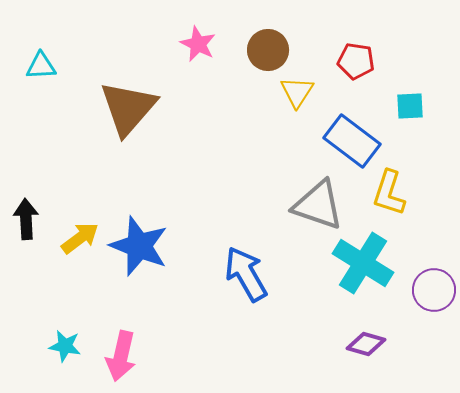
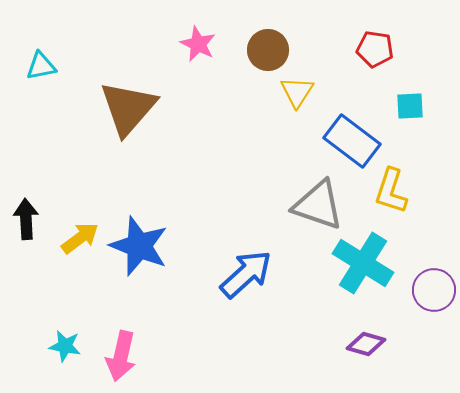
red pentagon: moved 19 px right, 12 px up
cyan triangle: rotated 8 degrees counterclockwise
yellow L-shape: moved 2 px right, 2 px up
blue arrow: rotated 78 degrees clockwise
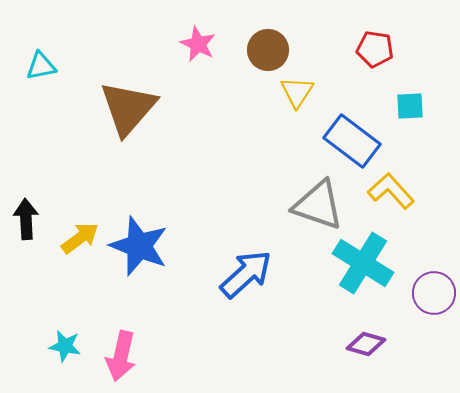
yellow L-shape: rotated 120 degrees clockwise
purple circle: moved 3 px down
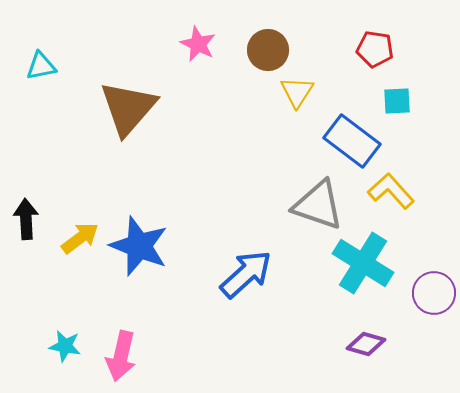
cyan square: moved 13 px left, 5 px up
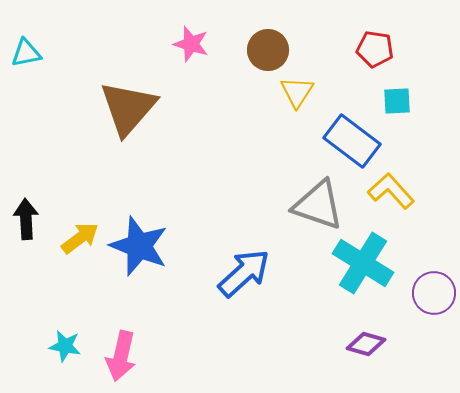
pink star: moved 7 px left; rotated 9 degrees counterclockwise
cyan triangle: moved 15 px left, 13 px up
blue arrow: moved 2 px left, 1 px up
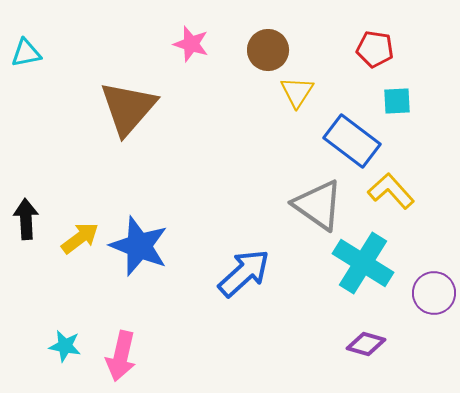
gray triangle: rotated 16 degrees clockwise
